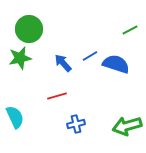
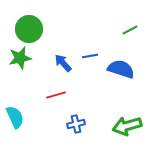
blue line: rotated 21 degrees clockwise
blue semicircle: moved 5 px right, 5 px down
red line: moved 1 px left, 1 px up
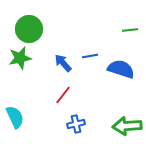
green line: rotated 21 degrees clockwise
red line: moved 7 px right; rotated 36 degrees counterclockwise
green arrow: rotated 12 degrees clockwise
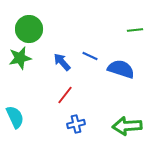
green line: moved 5 px right
blue line: rotated 35 degrees clockwise
blue arrow: moved 1 px left, 1 px up
red line: moved 2 px right
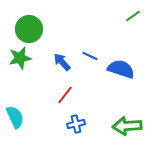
green line: moved 2 px left, 14 px up; rotated 28 degrees counterclockwise
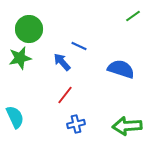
blue line: moved 11 px left, 10 px up
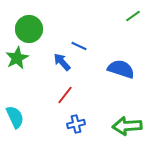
green star: moved 3 px left; rotated 15 degrees counterclockwise
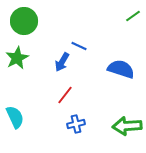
green circle: moved 5 px left, 8 px up
blue arrow: rotated 108 degrees counterclockwise
